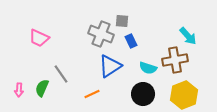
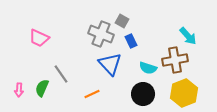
gray square: rotated 24 degrees clockwise
blue triangle: moved 2 px up; rotated 40 degrees counterclockwise
yellow hexagon: moved 2 px up
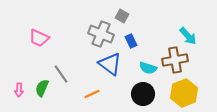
gray square: moved 5 px up
blue triangle: rotated 10 degrees counterclockwise
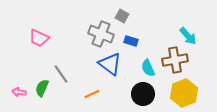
blue rectangle: rotated 48 degrees counterclockwise
cyan semicircle: rotated 48 degrees clockwise
pink arrow: moved 2 px down; rotated 96 degrees clockwise
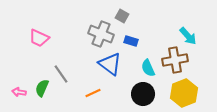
orange line: moved 1 px right, 1 px up
